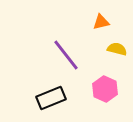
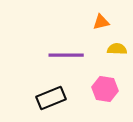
yellow semicircle: rotated 12 degrees counterclockwise
purple line: rotated 52 degrees counterclockwise
pink hexagon: rotated 15 degrees counterclockwise
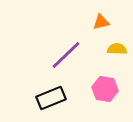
purple line: rotated 44 degrees counterclockwise
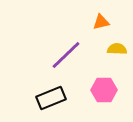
pink hexagon: moved 1 px left, 1 px down; rotated 10 degrees counterclockwise
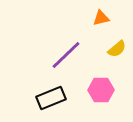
orange triangle: moved 4 px up
yellow semicircle: rotated 138 degrees clockwise
pink hexagon: moved 3 px left
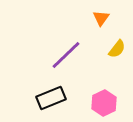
orange triangle: rotated 42 degrees counterclockwise
yellow semicircle: rotated 12 degrees counterclockwise
pink hexagon: moved 3 px right, 13 px down; rotated 25 degrees counterclockwise
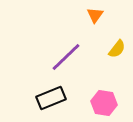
orange triangle: moved 6 px left, 3 px up
purple line: moved 2 px down
pink hexagon: rotated 25 degrees counterclockwise
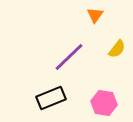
purple line: moved 3 px right
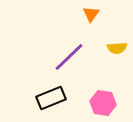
orange triangle: moved 4 px left, 1 px up
yellow semicircle: moved 1 px up; rotated 48 degrees clockwise
pink hexagon: moved 1 px left
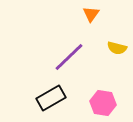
yellow semicircle: rotated 18 degrees clockwise
black rectangle: rotated 8 degrees counterclockwise
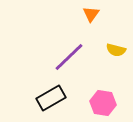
yellow semicircle: moved 1 px left, 2 px down
